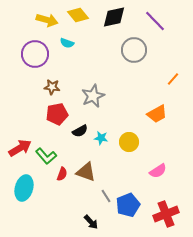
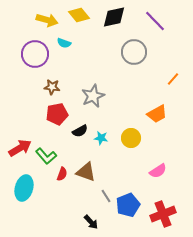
yellow diamond: moved 1 px right
cyan semicircle: moved 3 px left
gray circle: moved 2 px down
yellow circle: moved 2 px right, 4 px up
red cross: moved 3 px left
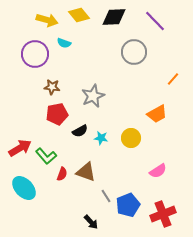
black diamond: rotated 10 degrees clockwise
cyan ellipse: rotated 60 degrees counterclockwise
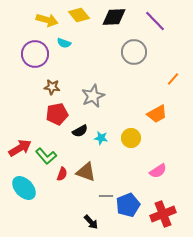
gray line: rotated 56 degrees counterclockwise
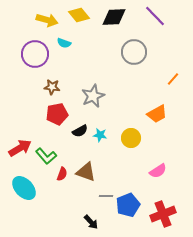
purple line: moved 5 px up
cyan star: moved 1 px left, 3 px up
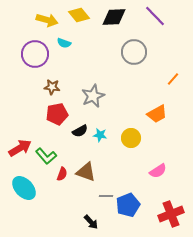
red cross: moved 8 px right
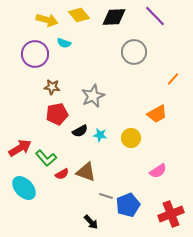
green L-shape: moved 2 px down
red semicircle: rotated 40 degrees clockwise
gray line: rotated 16 degrees clockwise
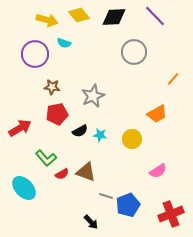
yellow circle: moved 1 px right, 1 px down
red arrow: moved 20 px up
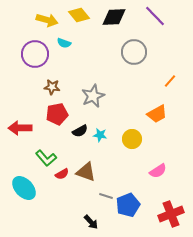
orange line: moved 3 px left, 2 px down
red arrow: rotated 150 degrees counterclockwise
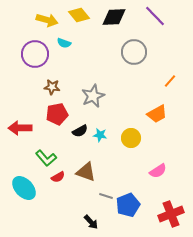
yellow circle: moved 1 px left, 1 px up
red semicircle: moved 4 px left, 3 px down
